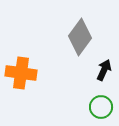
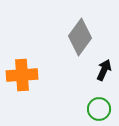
orange cross: moved 1 px right, 2 px down; rotated 12 degrees counterclockwise
green circle: moved 2 px left, 2 px down
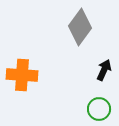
gray diamond: moved 10 px up
orange cross: rotated 8 degrees clockwise
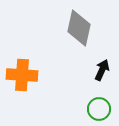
gray diamond: moved 1 px left, 1 px down; rotated 24 degrees counterclockwise
black arrow: moved 2 px left
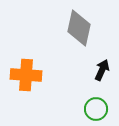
orange cross: moved 4 px right
green circle: moved 3 px left
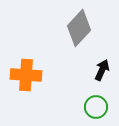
gray diamond: rotated 30 degrees clockwise
green circle: moved 2 px up
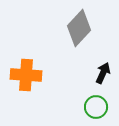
black arrow: moved 1 px right, 3 px down
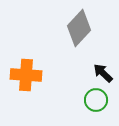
black arrow: rotated 70 degrees counterclockwise
green circle: moved 7 px up
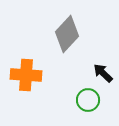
gray diamond: moved 12 px left, 6 px down
green circle: moved 8 px left
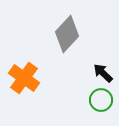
orange cross: moved 2 px left, 3 px down; rotated 32 degrees clockwise
green circle: moved 13 px right
